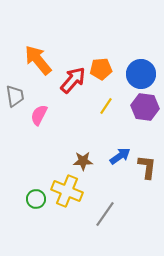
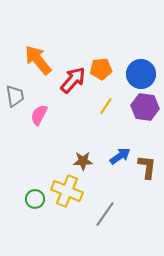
green circle: moved 1 px left
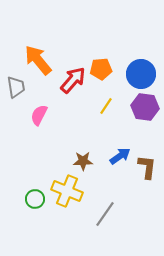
gray trapezoid: moved 1 px right, 9 px up
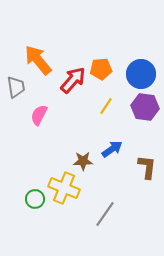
blue arrow: moved 8 px left, 7 px up
yellow cross: moved 3 px left, 3 px up
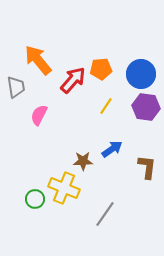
purple hexagon: moved 1 px right
